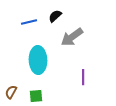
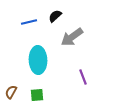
purple line: rotated 21 degrees counterclockwise
green square: moved 1 px right, 1 px up
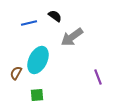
black semicircle: rotated 80 degrees clockwise
blue line: moved 1 px down
cyan ellipse: rotated 28 degrees clockwise
purple line: moved 15 px right
brown semicircle: moved 5 px right, 19 px up
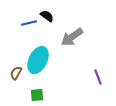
black semicircle: moved 8 px left
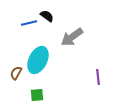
purple line: rotated 14 degrees clockwise
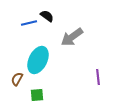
brown semicircle: moved 1 px right, 6 px down
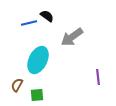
brown semicircle: moved 6 px down
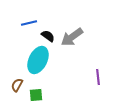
black semicircle: moved 1 px right, 20 px down
green square: moved 1 px left
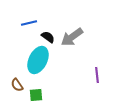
black semicircle: moved 1 px down
purple line: moved 1 px left, 2 px up
brown semicircle: rotated 64 degrees counterclockwise
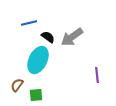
brown semicircle: rotated 72 degrees clockwise
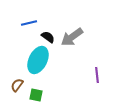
green square: rotated 16 degrees clockwise
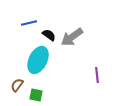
black semicircle: moved 1 px right, 2 px up
